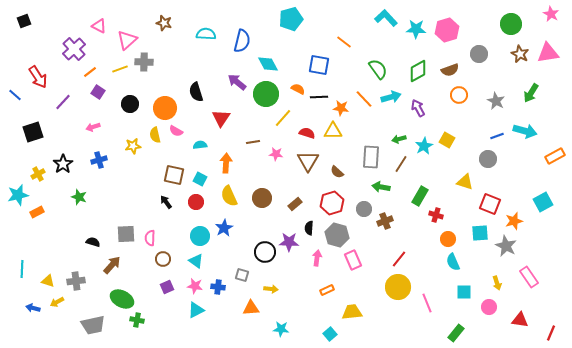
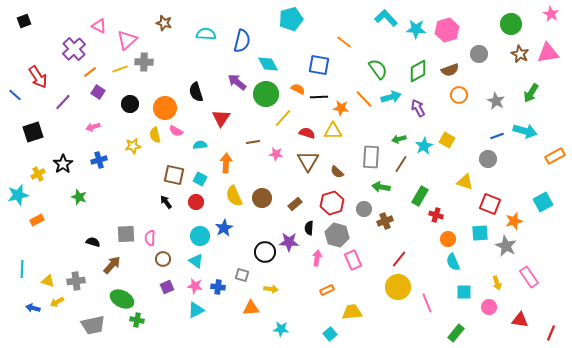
yellow semicircle at (229, 196): moved 5 px right
orange rectangle at (37, 212): moved 8 px down
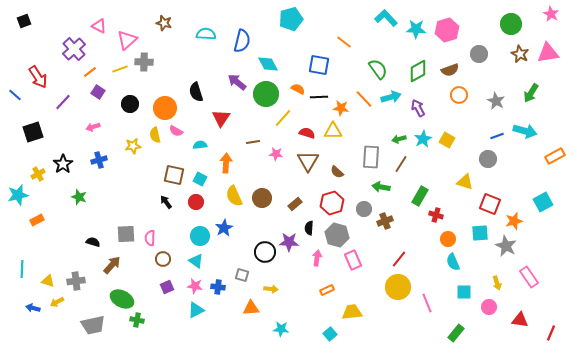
cyan star at (424, 146): moved 1 px left, 7 px up
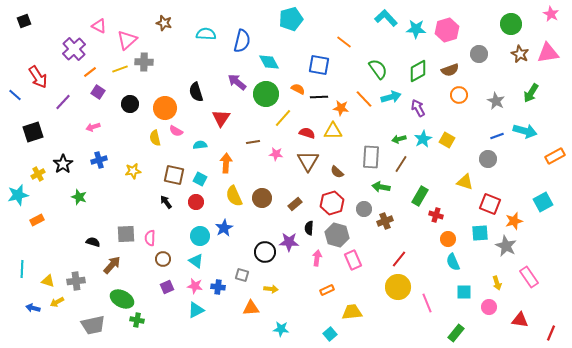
cyan diamond at (268, 64): moved 1 px right, 2 px up
yellow semicircle at (155, 135): moved 3 px down
yellow star at (133, 146): moved 25 px down
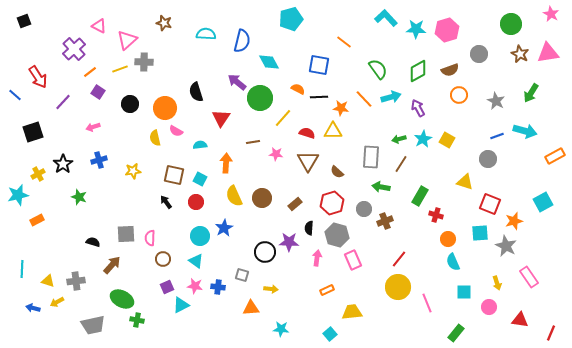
green circle at (266, 94): moved 6 px left, 4 px down
cyan triangle at (196, 310): moved 15 px left, 5 px up
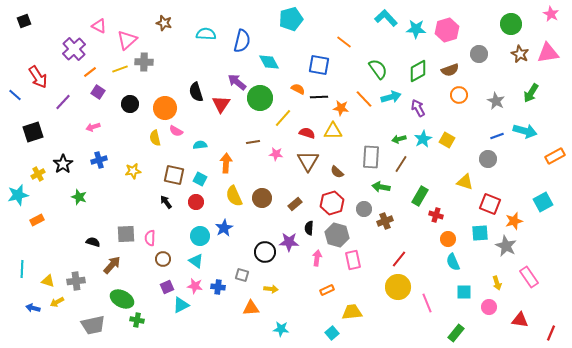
red triangle at (221, 118): moved 14 px up
pink rectangle at (353, 260): rotated 12 degrees clockwise
cyan square at (330, 334): moved 2 px right, 1 px up
